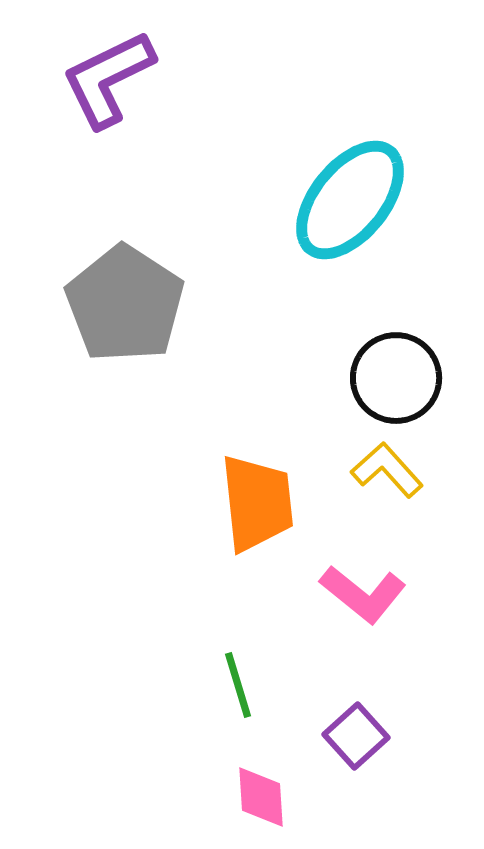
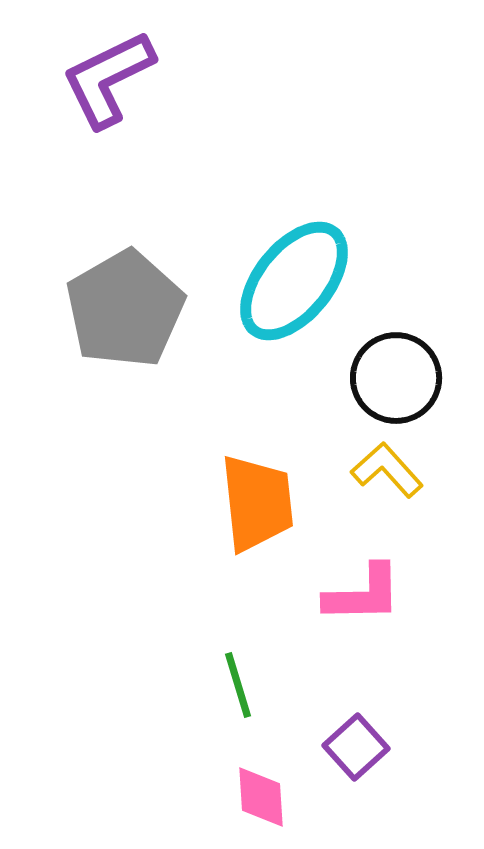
cyan ellipse: moved 56 px left, 81 px down
gray pentagon: moved 5 px down; rotated 9 degrees clockwise
pink L-shape: rotated 40 degrees counterclockwise
purple square: moved 11 px down
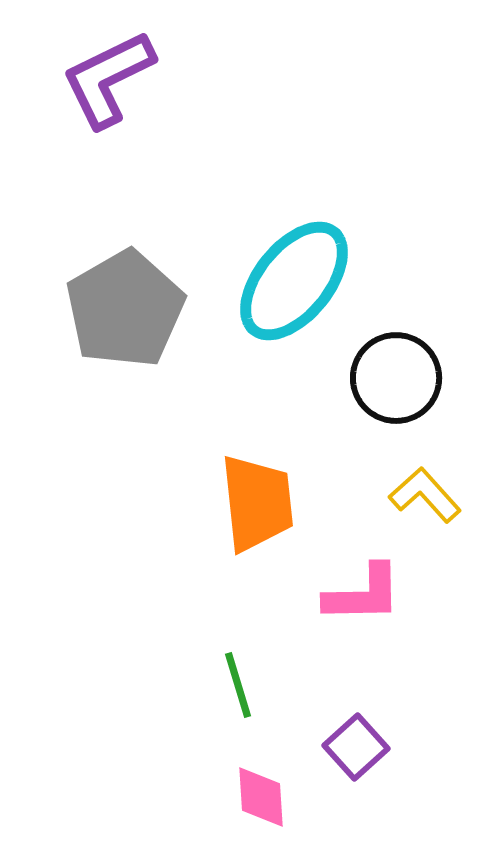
yellow L-shape: moved 38 px right, 25 px down
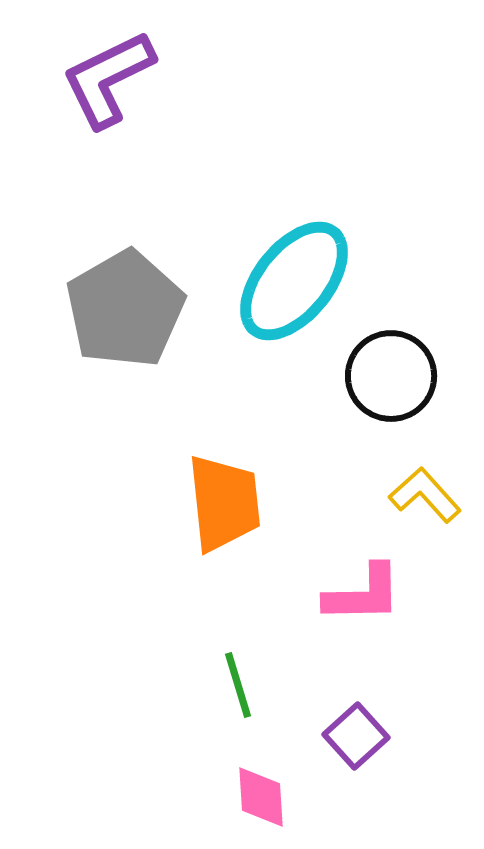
black circle: moved 5 px left, 2 px up
orange trapezoid: moved 33 px left
purple square: moved 11 px up
